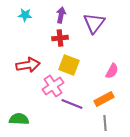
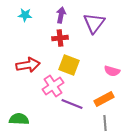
pink semicircle: rotated 77 degrees clockwise
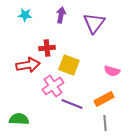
red cross: moved 13 px left, 10 px down
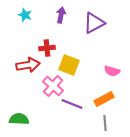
cyan star: rotated 16 degrees clockwise
purple triangle: rotated 25 degrees clockwise
pink cross: rotated 15 degrees counterclockwise
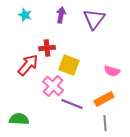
purple triangle: moved 4 px up; rotated 25 degrees counterclockwise
red arrow: rotated 40 degrees counterclockwise
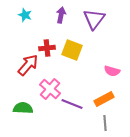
yellow square: moved 3 px right, 15 px up
pink cross: moved 3 px left, 3 px down
green semicircle: moved 4 px right, 11 px up
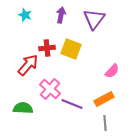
yellow square: moved 1 px left, 1 px up
pink semicircle: rotated 63 degrees counterclockwise
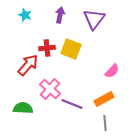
purple arrow: moved 1 px left
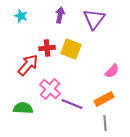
cyan star: moved 4 px left, 1 px down
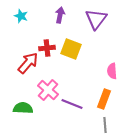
purple triangle: moved 2 px right
red arrow: moved 2 px up
pink semicircle: rotated 133 degrees clockwise
pink cross: moved 2 px left, 1 px down
orange rectangle: rotated 42 degrees counterclockwise
gray line: moved 2 px down
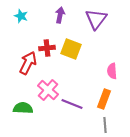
red arrow: rotated 15 degrees counterclockwise
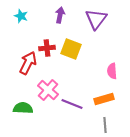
orange rectangle: rotated 54 degrees clockwise
